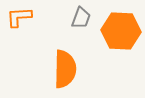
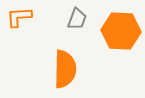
gray trapezoid: moved 4 px left, 1 px down
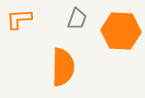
orange L-shape: moved 2 px down
orange semicircle: moved 2 px left, 2 px up
